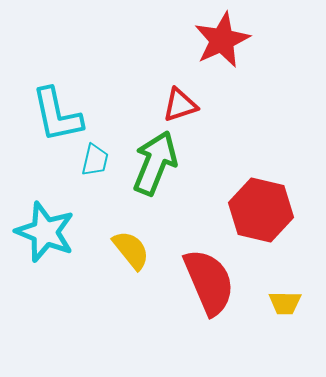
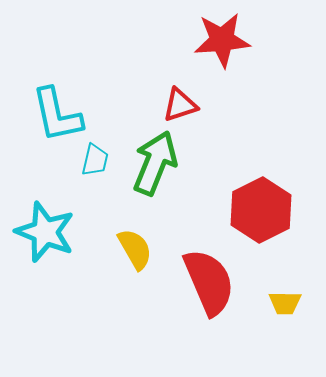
red star: rotated 20 degrees clockwise
red hexagon: rotated 20 degrees clockwise
yellow semicircle: moved 4 px right, 1 px up; rotated 9 degrees clockwise
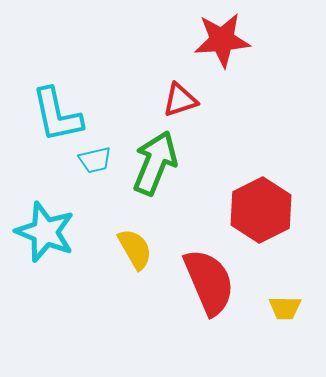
red triangle: moved 5 px up
cyan trapezoid: rotated 64 degrees clockwise
yellow trapezoid: moved 5 px down
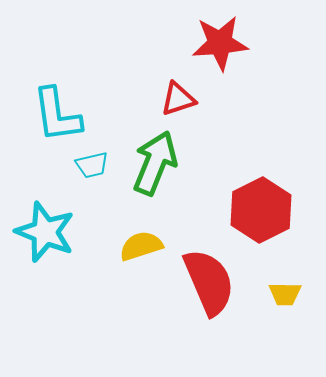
red star: moved 2 px left, 3 px down
red triangle: moved 2 px left, 1 px up
cyan L-shape: rotated 4 degrees clockwise
cyan trapezoid: moved 3 px left, 5 px down
yellow semicircle: moved 6 px right, 3 px up; rotated 78 degrees counterclockwise
yellow trapezoid: moved 14 px up
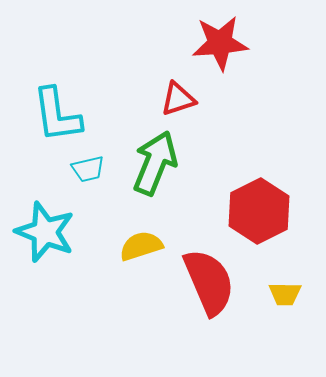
cyan trapezoid: moved 4 px left, 4 px down
red hexagon: moved 2 px left, 1 px down
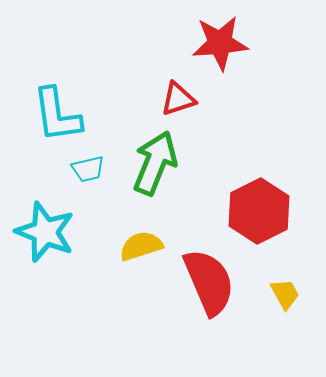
yellow trapezoid: rotated 120 degrees counterclockwise
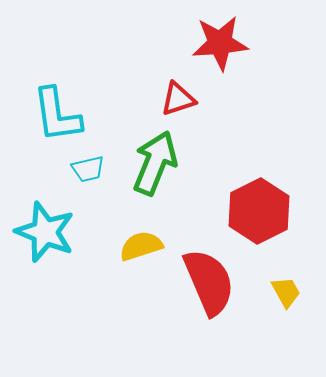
yellow trapezoid: moved 1 px right, 2 px up
